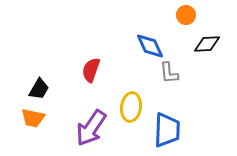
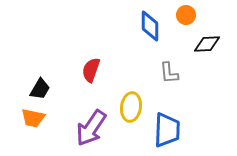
blue diamond: moved 20 px up; rotated 24 degrees clockwise
black trapezoid: moved 1 px right
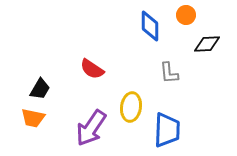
red semicircle: moved 1 px right, 1 px up; rotated 75 degrees counterclockwise
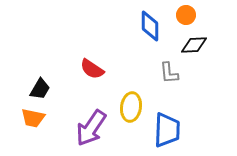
black diamond: moved 13 px left, 1 px down
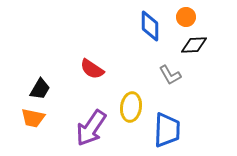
orange circle: moved 2 px down
gray L-shape: moved 1 px right, 2 px down; rotated 25 degrees counterclockwise
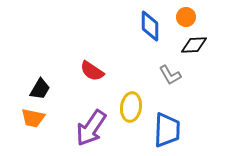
red semicircle: moved 2 px down
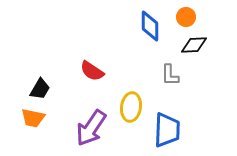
gray L-shape: rotated 30 degrees clockwise
